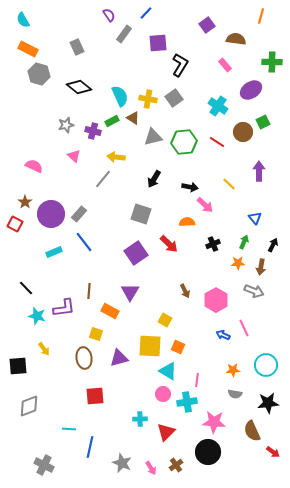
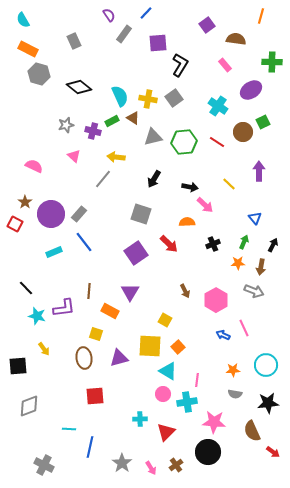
gray rectangle at (77, 47): moved 3 px left, 6 px up
orange square at (178, 347): rotated 24 degrees clockwise
gray star at (122, 463): rotated 12 degrees clockwise
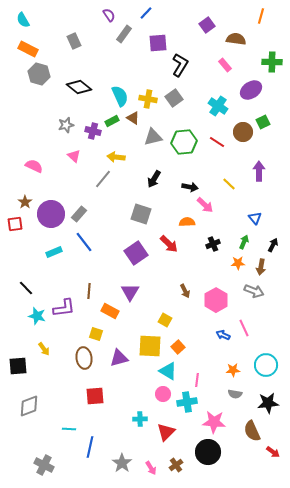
red square at (15, 224): rotated 35 degrees counterclockwise
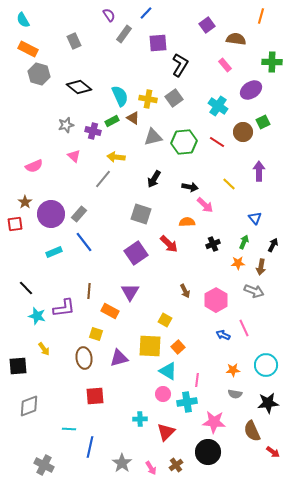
pink semicircle at (34, 166): rotated 132 degrees clockwise
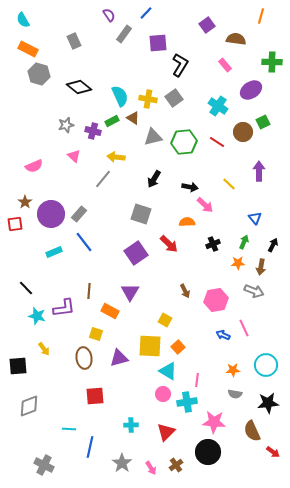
pink hexagon at (216, 300): rotated 20 degrees clockwise
cyan cross at (140, 419): moved 9 px left, 6 px down
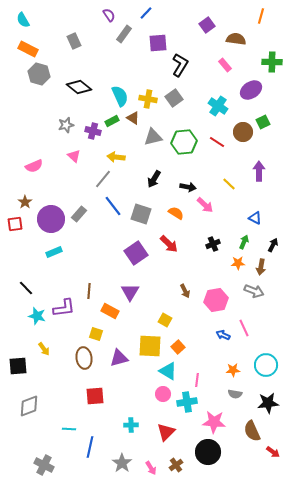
black arrow at (190, 187): moved 2 px left
purple circle at (51, 214): moved 5 px down
blue triangle at (255, 218): rotated 24 degrees counterclockwise
orange semicircle at (187, 222): moved 11 px left, 9 px up; rotated 35 degrees clockwise
blue line at (84, 242): moved 29 px right, 36 px up
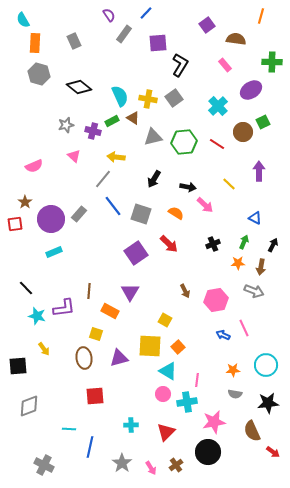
orange rectangle at (28, 49): moved 7 px right, 6 px up; rotated 66 degrees clockwise
cyan cross at (218, 106): rotated 12 degrees clockwise
red line at (217, 142): moved 2 px down
pink star at (214, 422): rotated 15 degrees counterclockwise
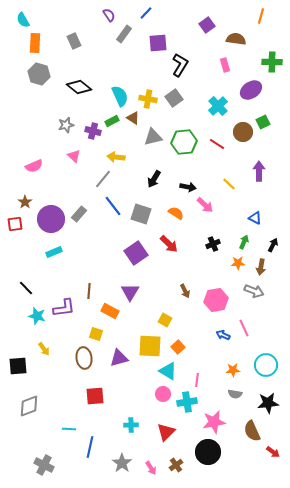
pink rectangle at (225, 65): rotated 24 degrees clockwise
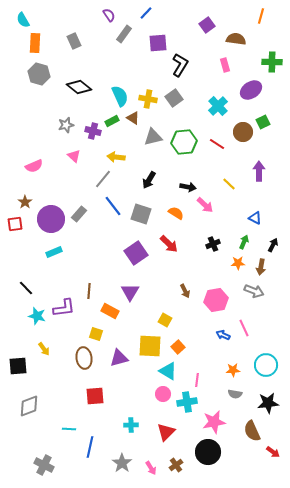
black arrow at (154, 179): moved 5 px left, 1 px down
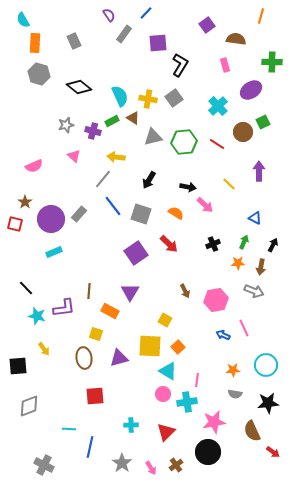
red square at (15, 224): rotated 21 degrees clockwise
